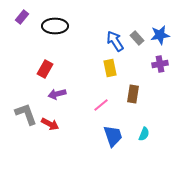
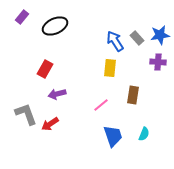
black ellipse: rotated 25 degrees counterclockwise
purple cross: moved 2 px left, 2 px up; rotated 14 degrees clockwise
yellow rectangle: rotated 18 degrees clockwise
brown rectangle: moved 1 px down
red arrow: rotated 120 degrees clockwise
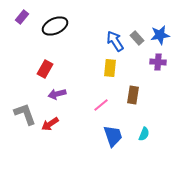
gray L-shape: moved 1 px left
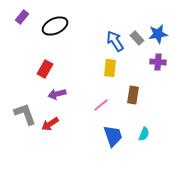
blue star: moved 2 px left, 1 px up
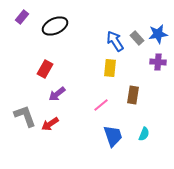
purple arrow: rotated 24 degrees counterclockwise
gray L-shape: moved 2 px down
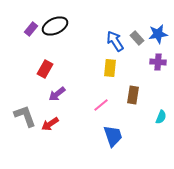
purple rectangle: moved 9 px right, 12 px down
cyan semicircle: moved 17 px right, 17 px up
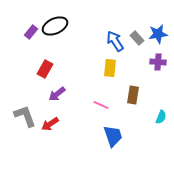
purple rectangle: moved 3 px down
pink line: rotated 63 degrees clockwise
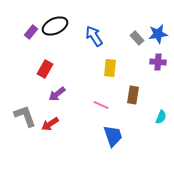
blue arrow: moved 21 px left, 5 px up
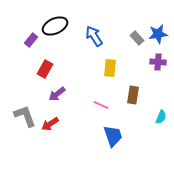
purple rectangle: moved 8 px down
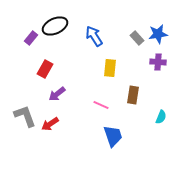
purple rectangle: moved 2 px up
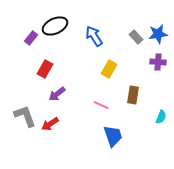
gray rectangle: moved 1 px left, 1 px up
yellow rectangle: moved 1 px left, 1 px down; rotated 24 degrees clockwise
